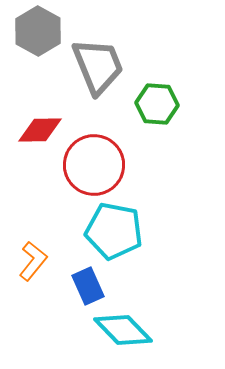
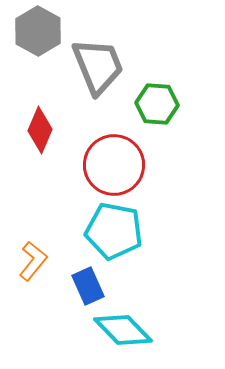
red diamond: rotated 66 degrees counterclockwise
red circle: moved 20 px right
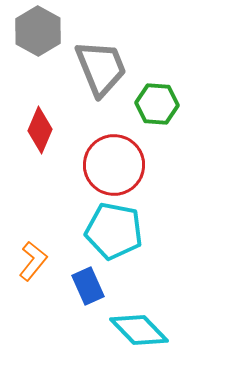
gray trapezoid: moved 3 px right, 2 px down
cyan diamond: moved 16 px right
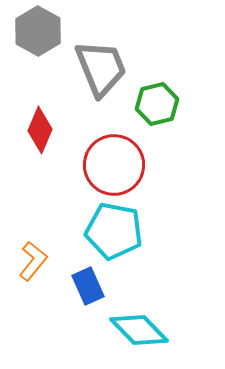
green hexagon: rotated 18 degrees counterclockwise
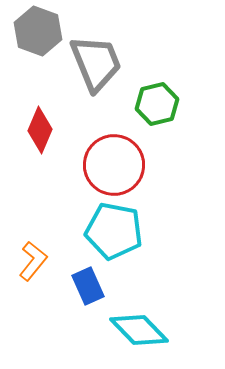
gray hexagon: rotated 9 degrees counterclockwise
gray trapezoid: moved 5 px left, 5 px up
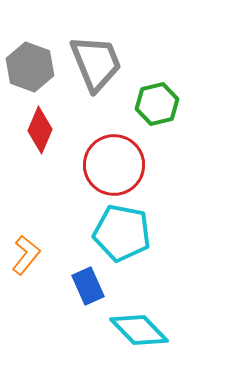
gray hexagon: moved 8 px left, 36 px down
cyan pentagon: moved 8 px right, 2 px down
orange L-shape: moved 7 px left, 6 px up
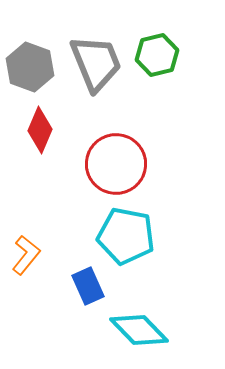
green hexagon: moved 49 px up
red circle: moved 2 px right, 1 px up
cyan pentagon: moved 4 px right, 3 px down
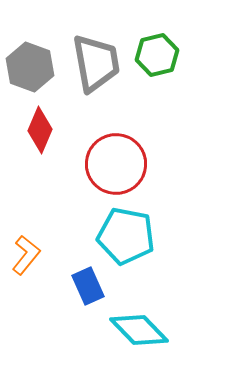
gray trapezoid: rotated 12 degrees clockwise
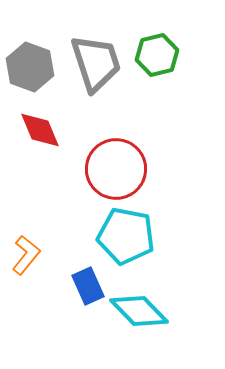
gray trapezoid: rotated 8 degrees counterclockwise
red diamond: rotated 45 degrees counterclockwise
red circle: moved 5 px down
cyan diamond: moved 19 px up
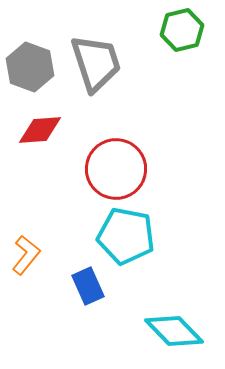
green hexagon: moved 25 px right, 25 px up
red diamond: rotated 72 degrees counterclockwise
cyan diamond: moved 35 px right, 20 px down
